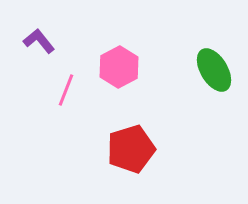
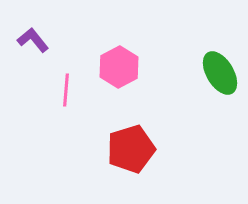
purple L-shape: moved 6 px left, 1 px up
green ellipse: moved 6 px right, 3 px down
pink line: rotated 16 degrees counterclockwise
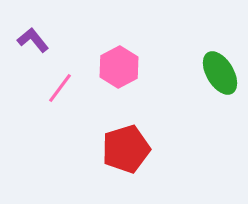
pink line: moved 6 px left, 2 px up; rotated 32 degrees clockwise
red pentagon: moved 5 px left
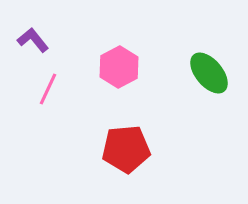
green ellipse: moved 11 px left; rotated 9 degrees counterclockwise
pink line: moved 12 px left, 1 px down; rotated 12 degrees counterclockwise
red pentagon: rotated 12 degrees clockwise
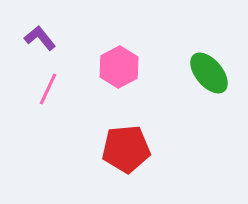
purple L-shape: moved 7 px right, 2 px up
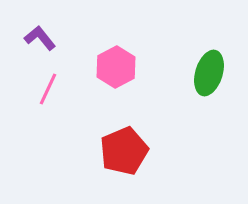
pink hexagon: moved 3 px left
green ellipse: rotated 57 degrees clockwise
red pentagon: moved 2 px left, 2 px down; rotated 18 degrees counterclockwise
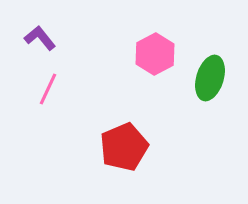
pink hexagon: moved 39 px right, 13 px up
green ellipse: moved 1 px right, 5 px down
red pentagon: moved 4 px up
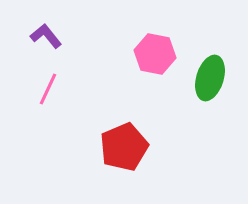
purple L-shape: moved 6 px right, 2 px up
pink hexagon: rotated 21 degrees counterclockwise
